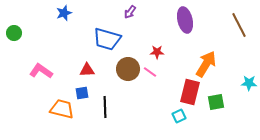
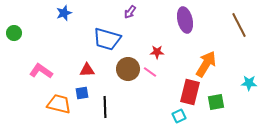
orange trapezoid: moved 3 px left, 5 px up
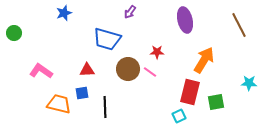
orange arrow: moved 2 px left, 4 px up
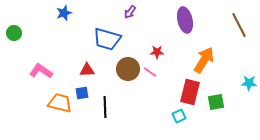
orange trapezoid: moved 1 px right, 1 px up
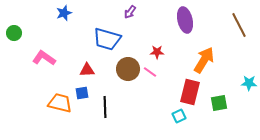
pink L-shape: moved 3 px right, 13 px up
green square: moved 3 px right, 1 px down
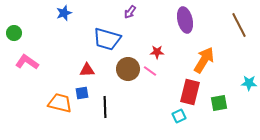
pink L-shape: moved 17 px left, 4 px down
pink line: moved 1 px up
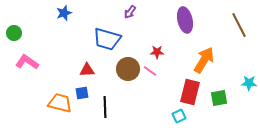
green square: moved 5 px up
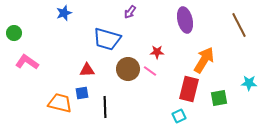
red rectangle: moved 1 px left, 3 px up
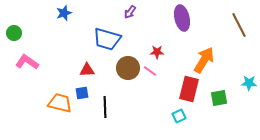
purple ellipse: moved 3 px left, 2 px up
brown circle: moved 1 px up
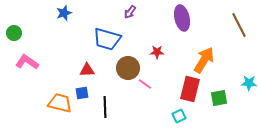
pink line: moved 5 px left, 13 px down
red rectangle: moved 1 px right
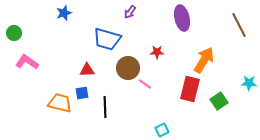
green square: moved 3 px down; rotated 24 degrees counterclockwise
cyan square: moved 17 px left, 14 px down
